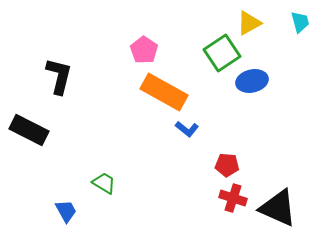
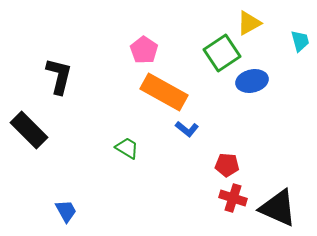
cyan trapezoid: moved 19 px down
black rectangle: rotated 18 degrees clockwise
green trapezoid: moved 23 px right, 35 px up
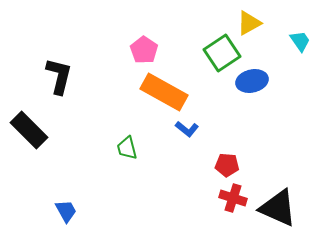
cyan trapezoid: rotated 20 degrees counterclockwise
green trapezoid: rotated 135 degrees counterclockwise
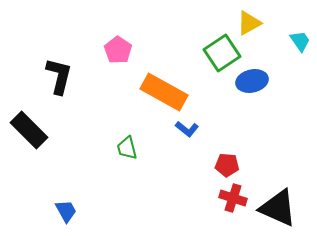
pink pentagon: moved 26 px left
